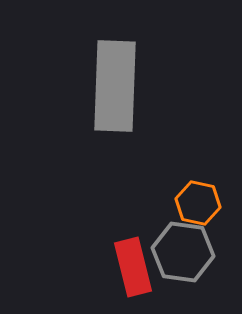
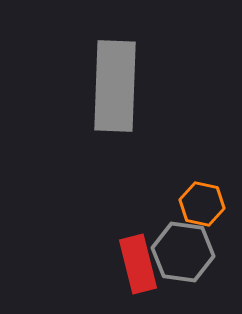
orange hexagon: moved 4 px right, 1 px down
red rectangle: moved 5 px right, 3 px up
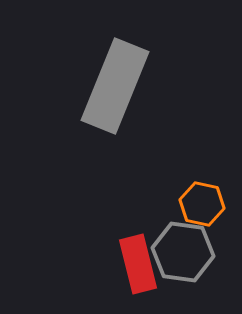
gray rectangle: rotated 20 degrees clockwise
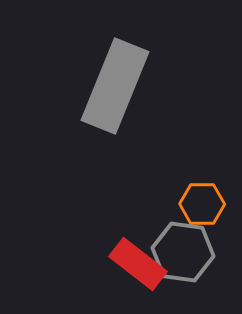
orange hexagon: rotated 12 degrees counterclockwise
red rectangle: rotated 38 degrees counterclockwise
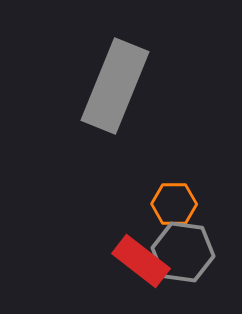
orange hexagon: moved 28 px left
red rectangle: moved 3 px right, 3 px up
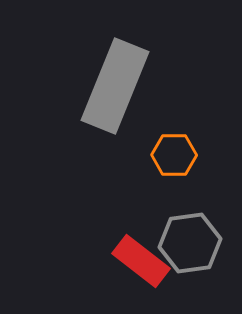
orange hexagon: moved 49 px up
gray hexagon: moved 7 px right, 9 px up; rotated 16 degrees counterclockwise
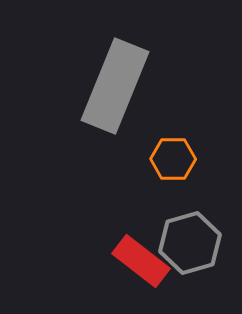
orange hexagon: moved 1 px left, 4 px down
gray hexagon: rotated 8 degrees counterclockwise
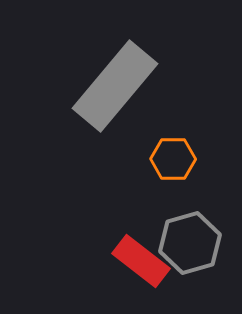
gray rectangle: rotated 18 degrees clockwise
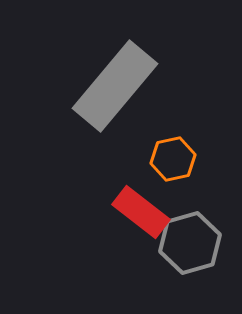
orange hexagon: rotated 12 degrees counterclockwise
red rectangle: moved 49 px up
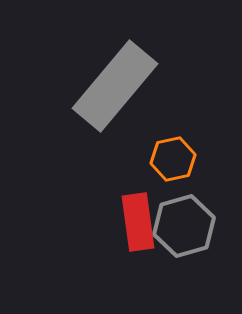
red rectangle: moved 3 px left, 10 px down; rotated 44 degrees clockwise
gray hexagon: moved 6 px left, 17 px up
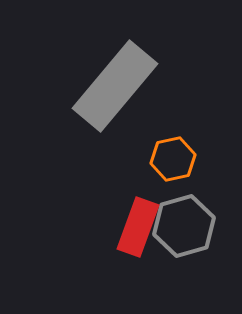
red rectangle: moved 5 px down; rotated 28 degrees clockwise
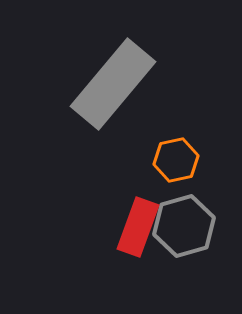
gray rectangle: moved 2 px left, 2 px up
orange hexagon: moved 3 px right, 1 px down
